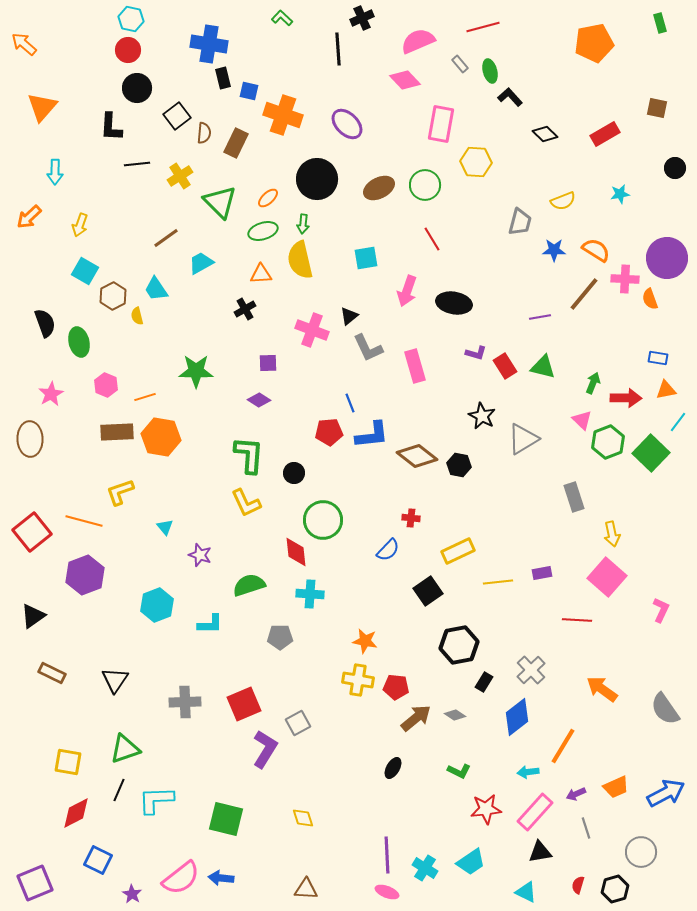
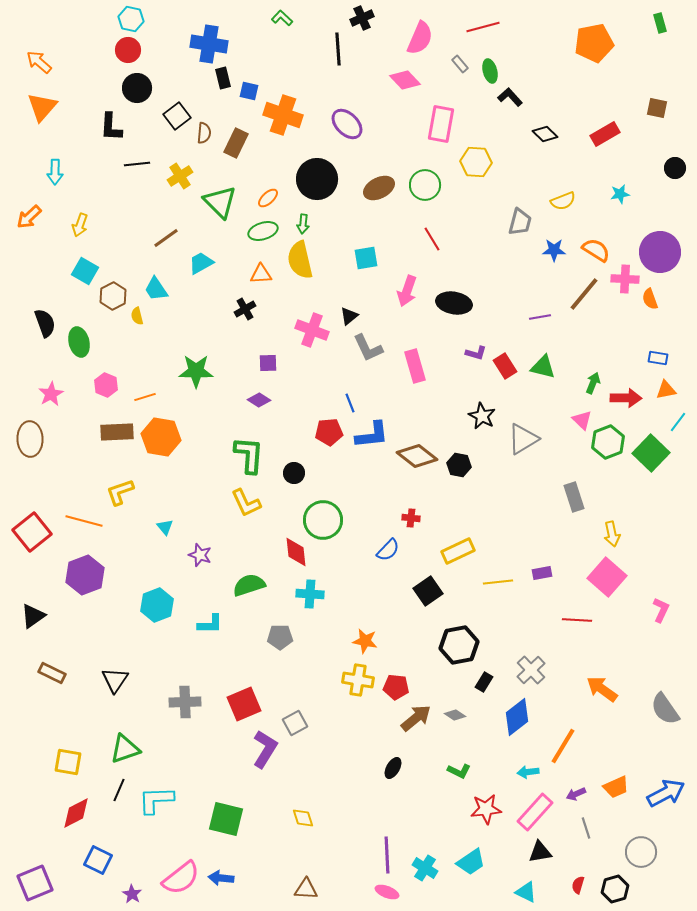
pink semicircle at (418, 41): moved 2 px right, 3 px up; rotated 136 degrees clockwise
orange arrow at (24, 44): moved 15 px right, 18 px down
purple circle at (667, 258): moved 7 px left, 6 px up
gray square at (298, 723): moved 3 px left
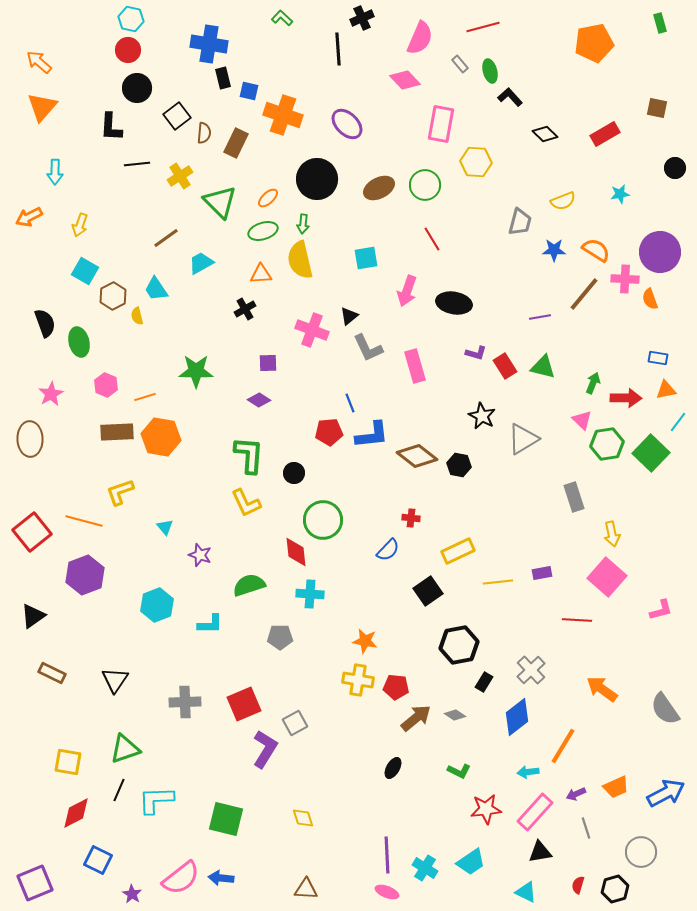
orange arrow at (29, 217): rotated 16 degrees clockwise
green hexagon at (608, 442): moved 1 px left, 2 px down; rotated 12 degrees clockwise
pink L-shape at (661, 610): rotated 50 degrees clockwise
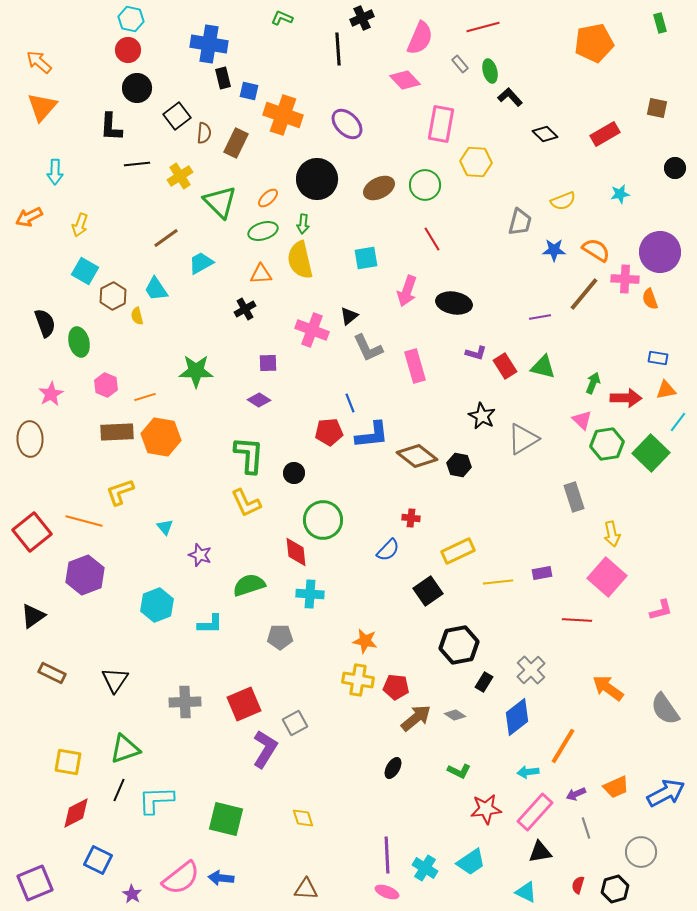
green L-shape at (282, 18): rotated 20 degrees counterclockwise
orange arrow at (602, 689): moved 6 px right, 1 px up
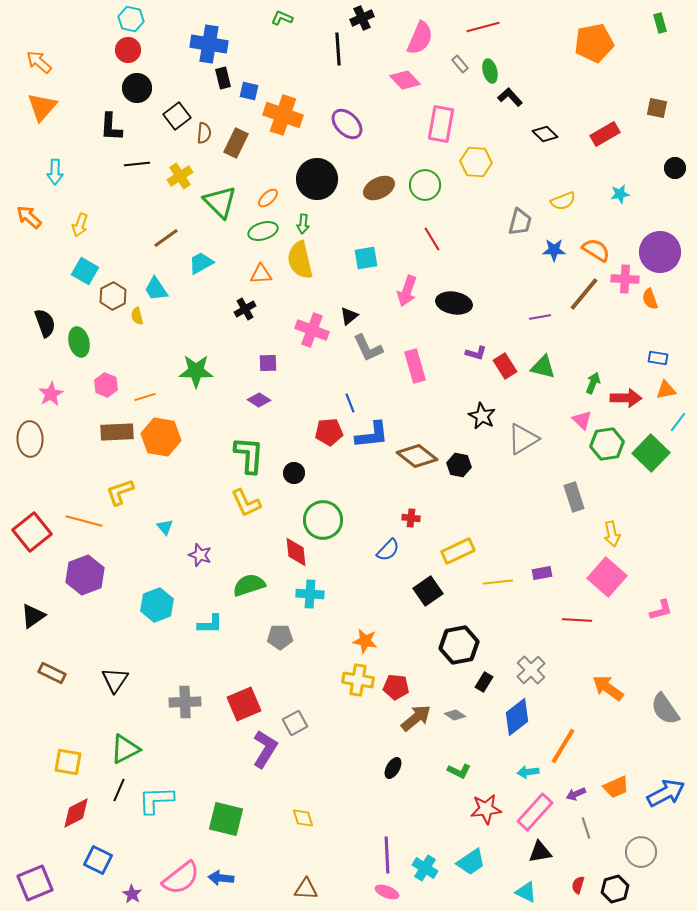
orange arrow at (29, 217): rotated 68 degrees clockwise
green triangle at (125, 749): rotated 8 degrees counterclockwise
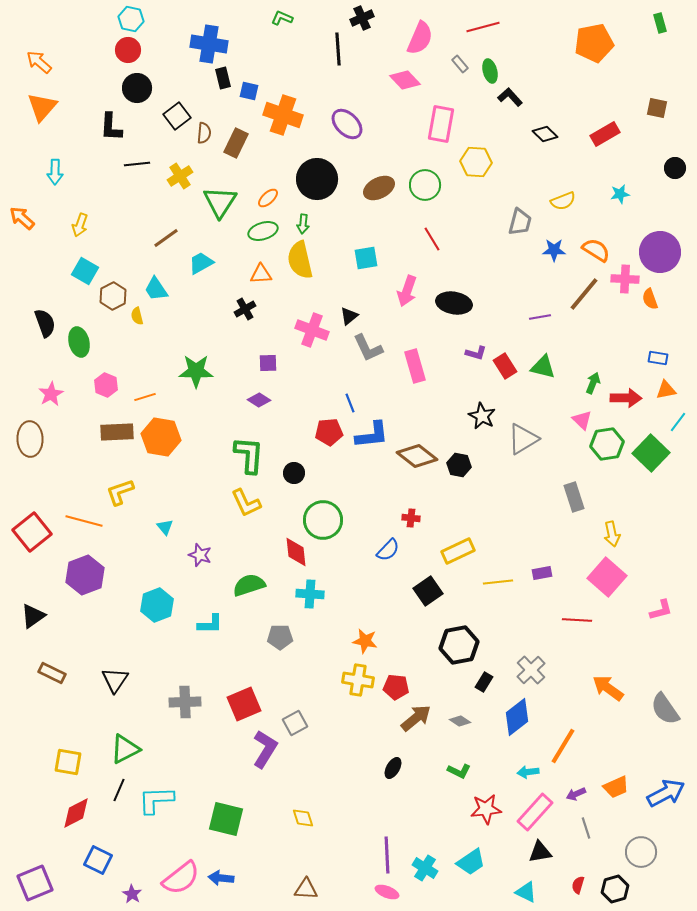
green triangle at (220, 202): rotated 18 degrees clockwise
orange arrow at (29, 217): moved 7 px left, 1 px down
gray diamond at (455, 715): moved 5 px right, 6 px down
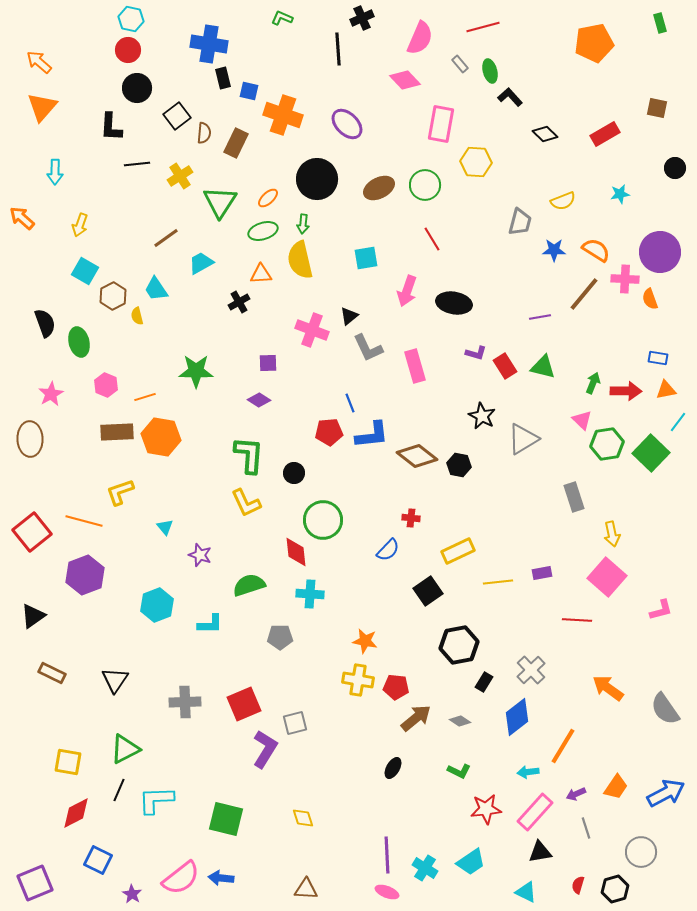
black cross at (245, 309): moved 6 px left, 7 px up
red arrow at (626, 398): moved 7 px up
gray square at (295, 723): rotated 15 degrees clockwise
orange trapezoid at (616, 787): rotated 32 degrees counterclockwise
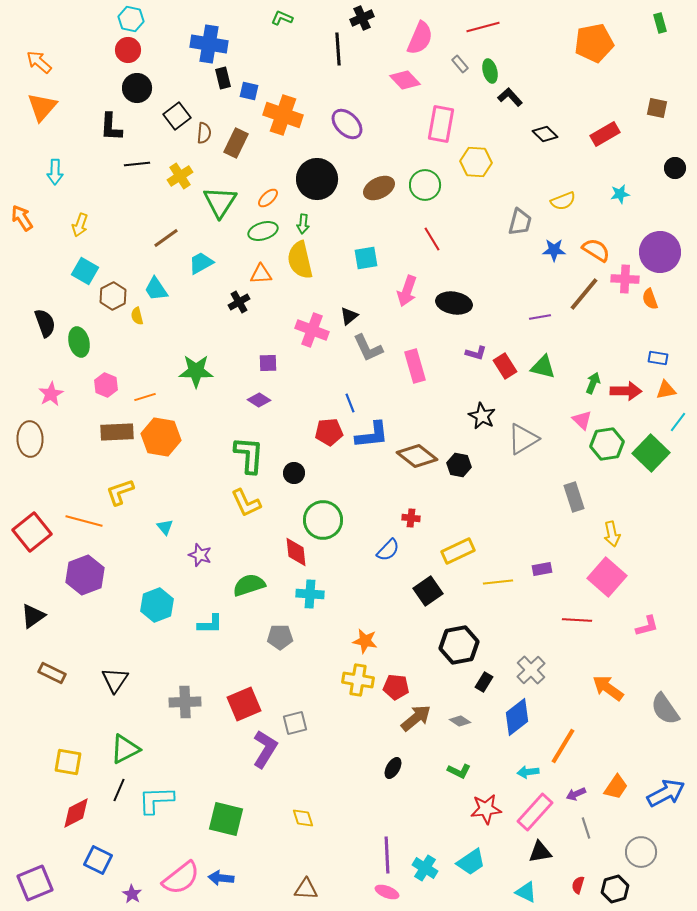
orange arrow at (22, 218): rotated 16 degrees clockwise
purple rectangle at (542, 573): moved 4 px up
pink L-shape at (661, 610): moved 14 px left, 16 px down
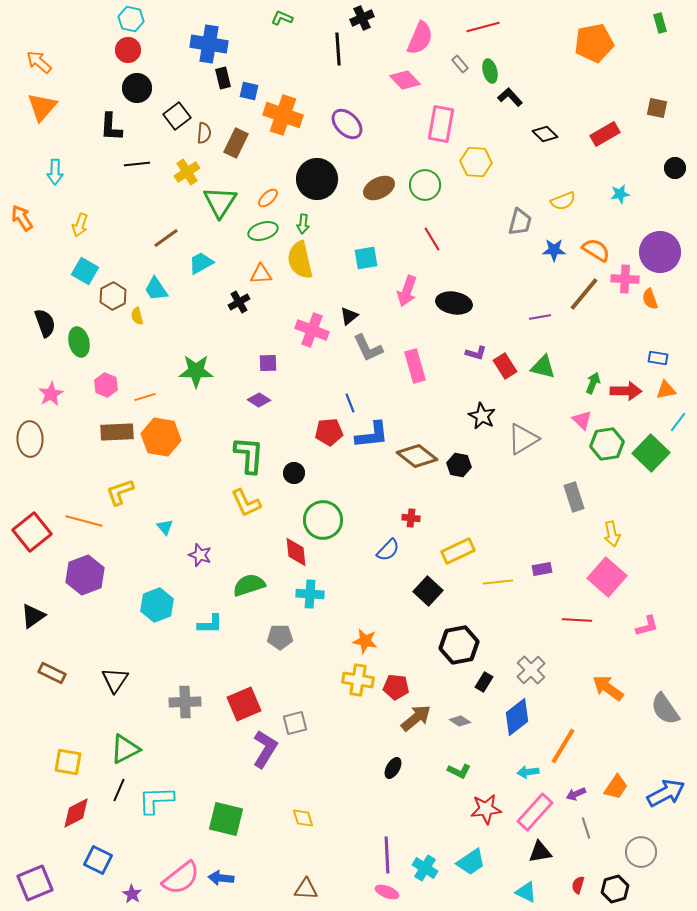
yellow cross at (180, 176): moved 7 px right, 4 px up
black square at (428, 591): rotated 12 degrees counterclockwise
